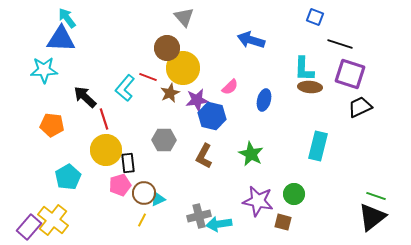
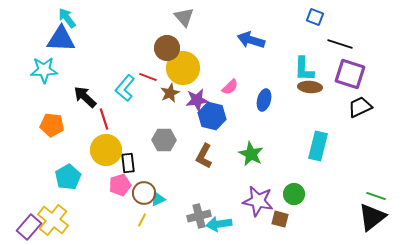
brown square at (283, 222): moved 3 px left, 3 px up
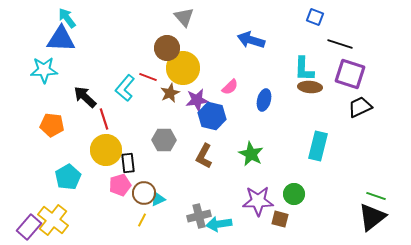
purple star at (258, 201): rotated 12 degrees counterclockwise
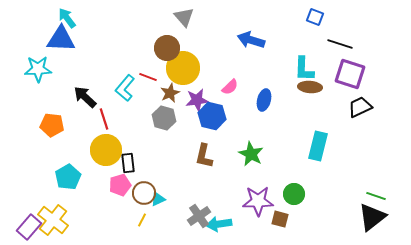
cyan star at (44, 70): moved 6 px left, 1 px up
gray hexagon at (164, 140): moved 22 px up; rotated 15 degrees clockwise
brown L-shape at (204, 156): rotated 15 degrees counterclockwise
gray cross at (199, 216): rotated 20 degrees counterclockwise
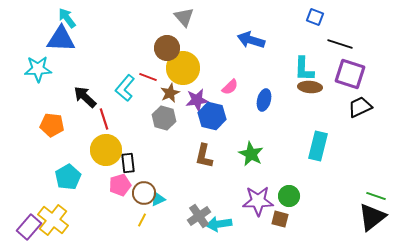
green circle at (294, 194): moved 5 px left, 2 px down
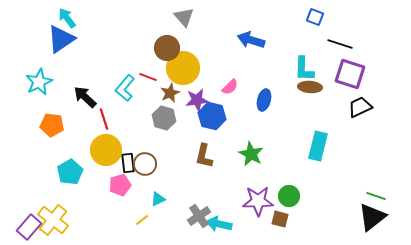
blue triangle at (61, 39): rotated 36 degrees counterclockwise
cyan star at (38, 69): moved 1 px right, 13 px down; rotated 24 degrees counterclockwise
cyan pentagon at (68, 177): moved 2 px right, 5 px up
brown circle at (144, 193): moved 1 px right, 29 px up
yellow line at (142, 220): rotated 24 degrees clockwise
cyan arrow at (219, 224): rotated 20 degrees clockwise
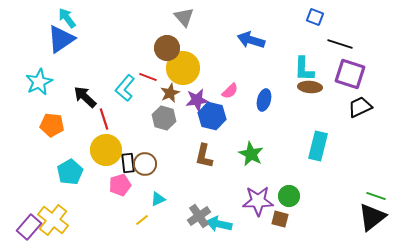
pink semicircle at (230, 87): moved 4 px down
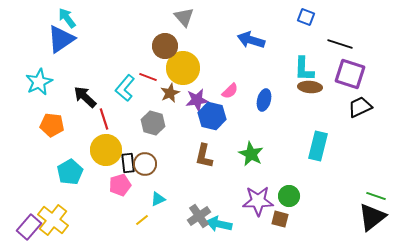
blue square at (315, 17): moved 9 px left
brown circle at (167, 48): moved 2 px left, 2 px up
gray hexagon at (164, 118): moved 11 px left, 5 px down
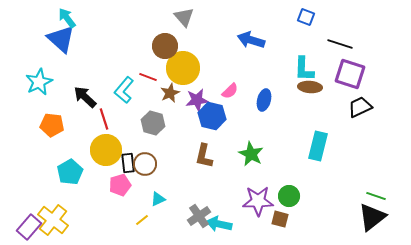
blue triangle at (61, 39): rotated 44 degrees counterclockwise
cyan L-shape at (125, 88): moved 1 px left, 2 px down
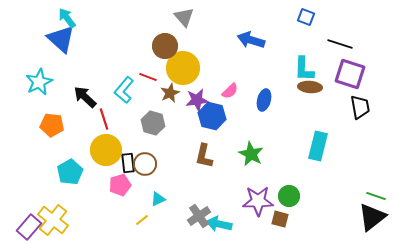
black trapezoid at (360, 107): rotated 105 degrees clockwise
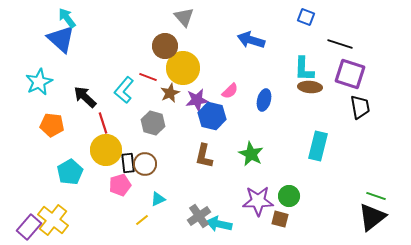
red line at (104, 119): moved 1 px left, 4 px down
